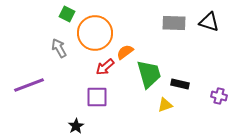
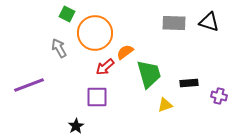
black rectangle: moved 9 px right, 1 px up; rotated 18 degrees counterclockwise
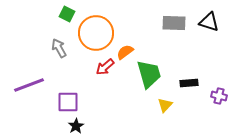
orange circle: moved 1 px right
purple square: moved 29 px left, 5 px down
yellow triangle: rotated 28 degrees counterclockwise
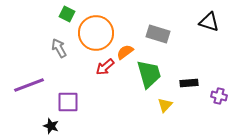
gray rectangle: moved 16 px left, 11 px down; rotated 15 degrees clockwise
black star: moved 25 px left; rotated 21 degrees counterclockwise
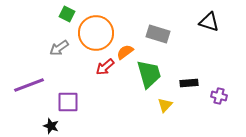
gray arrow: rotated 96 degrees counterclockwise
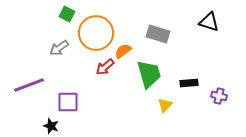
orange semicircle: moved 2 px left, 1 px up
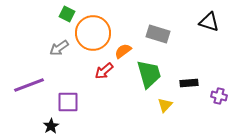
orange circle: moved 3 px left
red arrow: moved 1 px left, 4 px down
black star: rotated 21 degrees clockwise
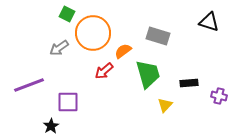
gray rectangle: moved 2 px down
green trapezoid: moved 1 px left
